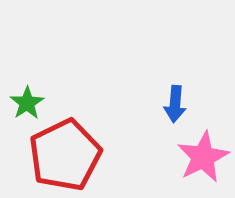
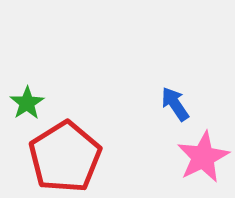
blue arrow: rotated 141 degrees clockwise
red pentagon: moved 2 px down; rotated 6 degrees counterclockwise
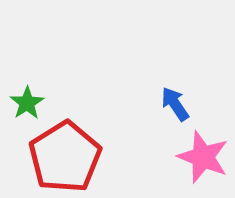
pink star: rotated 24 degrees counterclockwise
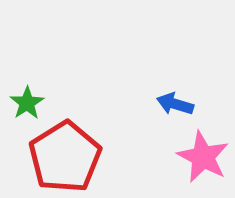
blue arrow: rotated 39 degrees counterclockwise
pink star: rotated 6 degrees clockwise
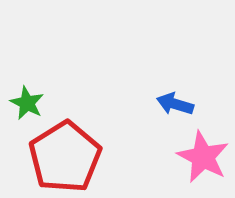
green star: rotated 12 degrees counterclockwise
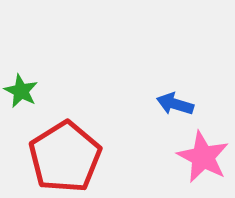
green star: moved 6 px left, 12 px up
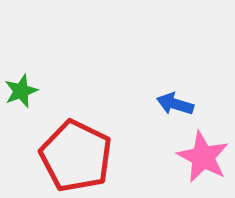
green star: rotated 24 degrees clockwise
red pentagon: moved 11 px right, 1 px up; rotated 14 degrees counterclockwise
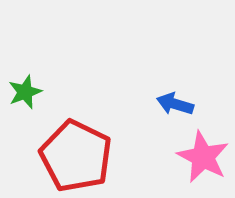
green star: moved 4 px right, 1 px down
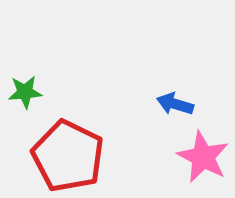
green star: rotated 16 degrees clockwise
red pentagon: moved 8 px left
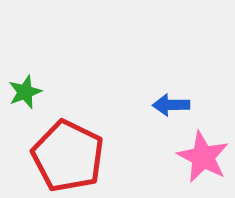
green star: rotated 16 degrees counterclockwise
blue arrow: moved 4 px left, 1 px down; rotated 18 degrees counterclockwise
